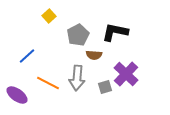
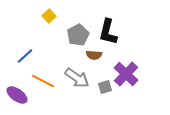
black L-shape: moved 7 px left; rotated 88 degrees counterclockwise
blue line: moved 2 px left
gray arrow: rotated 60 degrees counterclockwise
orange line: moved 5 px left, 2 px up
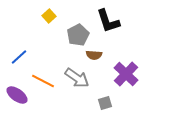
black L-shape: moved 11 px up; rotated 32 degrees counterclockwise
blue line: moved 6 px left, 1 px down
gray square: moved 16 px down
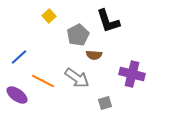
purple cross: moved 6 px right; rotated 30 degrees counterclockwise
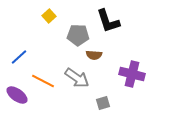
gray pentagon: rotated 30 degrees clockwise
gray square: moved 2 px left
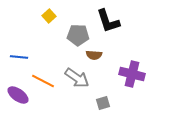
blue line: rotated 48 degrees clockwise
purple ellipse: moved 1 px right
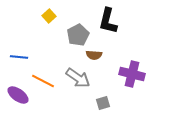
black L-shape: rotated 32 degrees clockwise
gray pentagon: rotated 30 degrees counterclockwise
gray arrow: moved 1 px right
